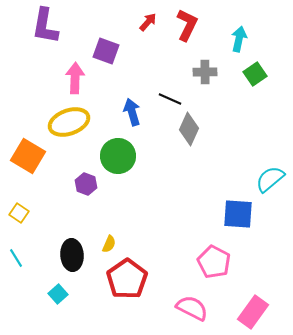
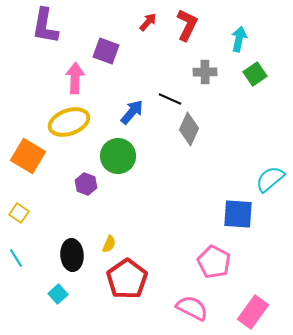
blue arrow: rotated 56 degrees clockwise
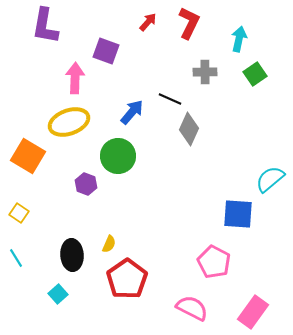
red L-shape: moved 2 px right, 2 px up
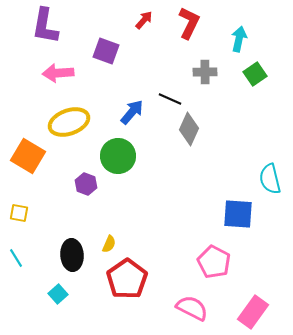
red arrow: moved 4 px left, 2 px up
pink arrow: moved 17 px left, 5 px up; rotated 96 degrees counterclockwise
cyan semicircle: rotated 64 degrees counterclockwise
yellow square: rotated 24 degrees counterclockwise
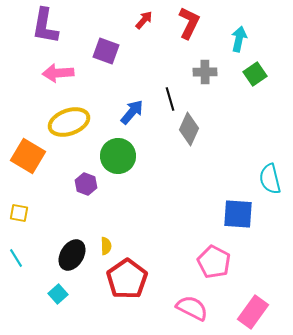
black line: rotated 50 degrees clockwise
yellow semicircle: moved 3 px left, 2 px down; rotated 24 degrees counterclockwise
black ellipse: rotated 36 degrees clockwise
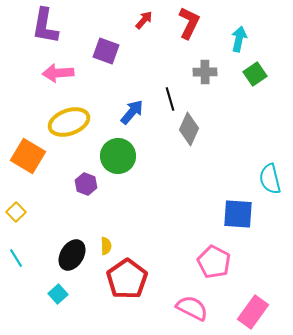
yellow square: moved 3 px left, 1 px up; rotated 36 degrees clockwise
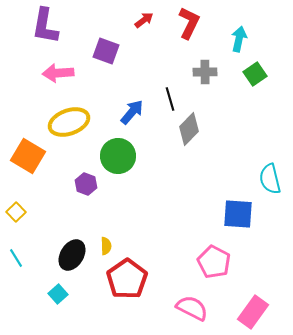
red arrow: rotated 12 degrees clockwise
gray diamond: rotated 20 degrees clockwise
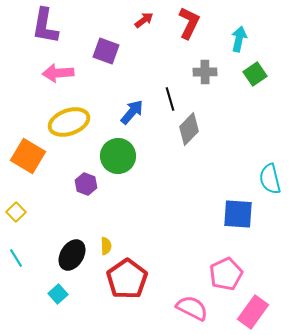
pink pentagon: moved 12 px right, 12 px down; rotated 20 degrees clockwise
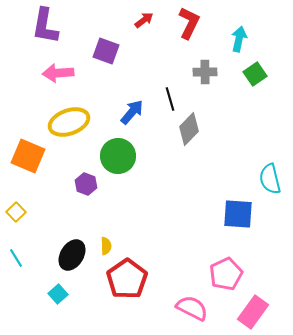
orange square: rotated 8 degrees counterclockwise
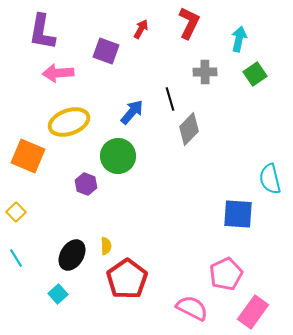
red arrow: moved 3 px left, 9 px down; rotated 24 degrees counterclockwise
purple L-shape: moved 3 px left, 6 px down
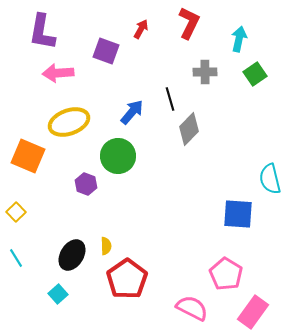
pink pentagon: rotated 16 degrees counterclockwise
